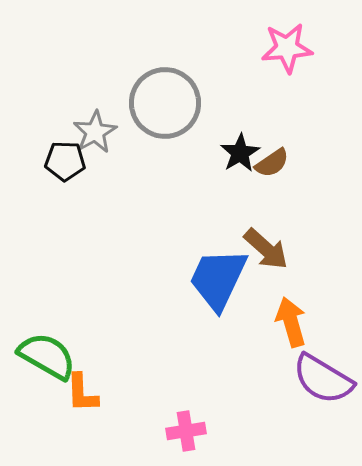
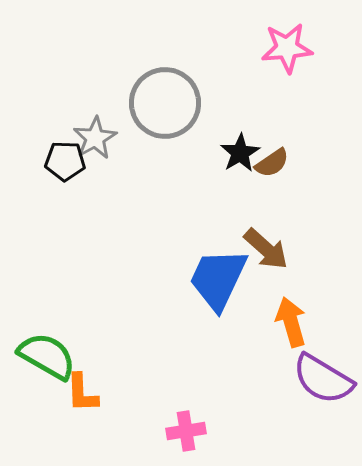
gray star: moved 6 px down
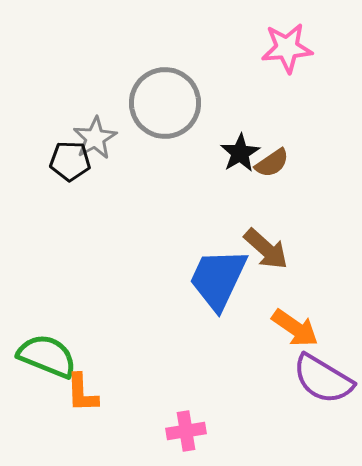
black pentagon: moved 5 px right
orange arrow: moved 4 px right, 6 px down; rotated 141 degrees clockwise
green semicircle: rotated 8 degrees counterclockwise
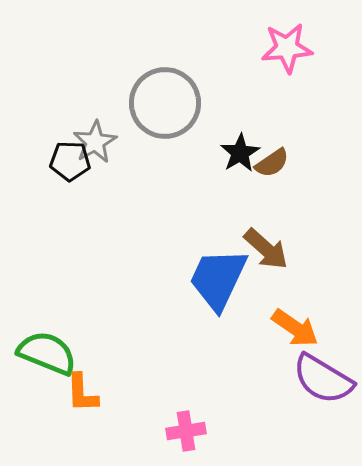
gray star: moved 4 px down
green semicircle: moved 3 px up
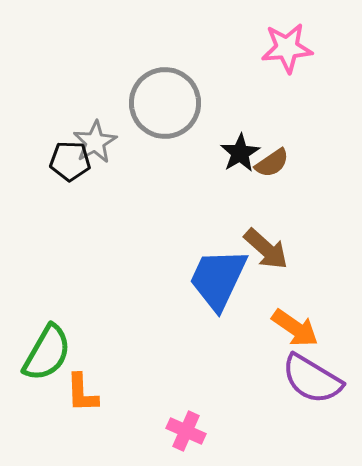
green semicircle: rotated 98 degrees clockwise
purple semicircle: moved 11 px left
pink cross: rotated 33 degrees clockwise
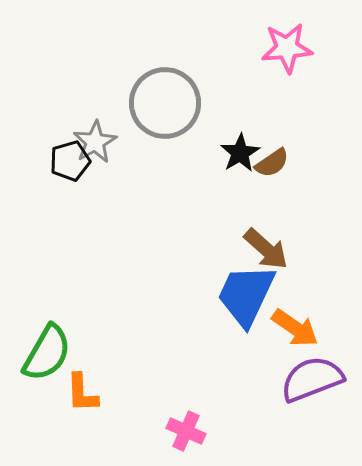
black pentagon: rotated 18 degrees counterclockwise
blue trapezoid: moved 28 px right, 16 px down
purple semicircle: rotated 128 degrees clockwise
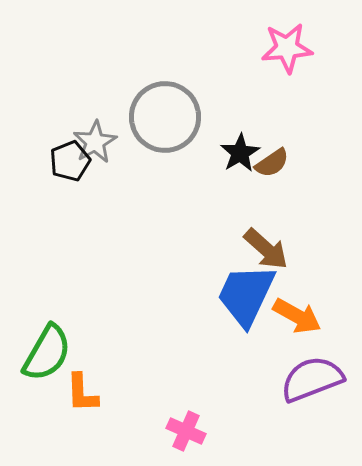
gray circle: moved 14 px down
black pentagon: rotated 6 degrees counterclockwise
orange arrow: moved 2 px right, 12 px up; rotated 6 degrees counterclockwise
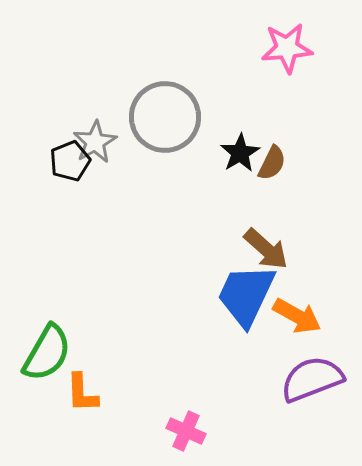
brown semicircle: rotated 30 degrees counterclockwise
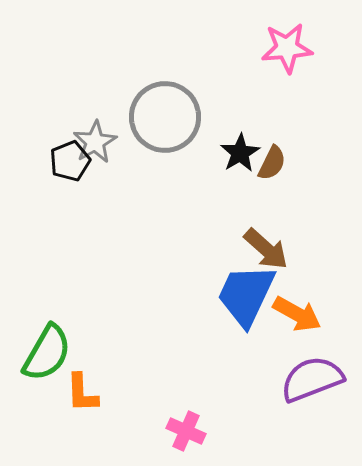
orange arrow: moved 2 px up
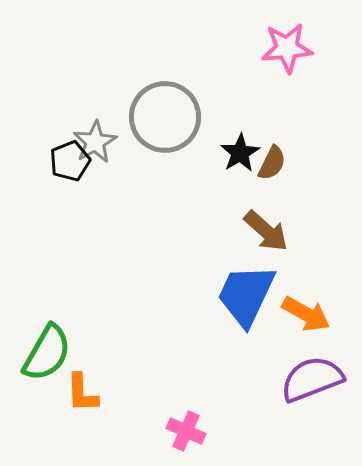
brown arrow: moved 18 px up
orange arrow: moved 9 px right
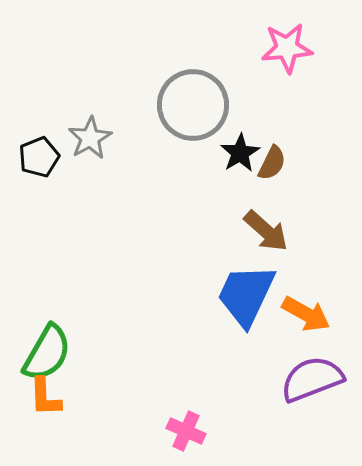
gray circle: moved 28 px right, 12 px up
gray star: moved 5 px left, 4 px up
black pentagon: moved 31 px left, 4 px up
orange L-shape: moved 37 px left, 4 px down
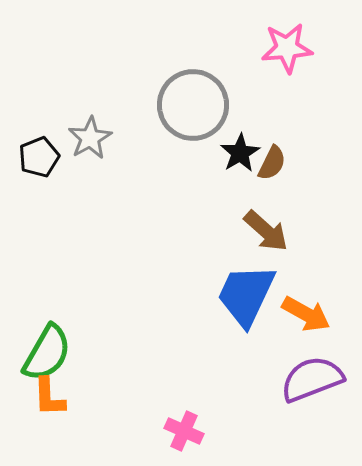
orange L-shape: moved 4 px right
pink cross: moved 2 px left
